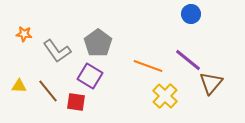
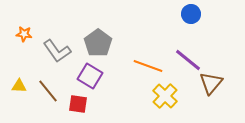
red square: moved 2 px right, 2 px down
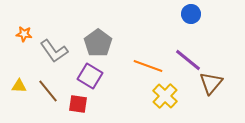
gray L-shape: moved 3 px left
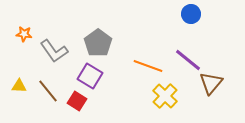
red square: moved 1 px left, 3 px up; rotated 24 degrees clockwise
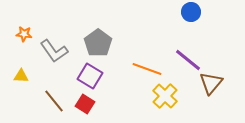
blue circle: moved 2 px up
orange line: moved 1 px left, 3 px down
yellow triangle: moved 2 px right, 10 px up
brown line: moved 6 px right, 10 px down
red square: moved 8 px right, 3 px down
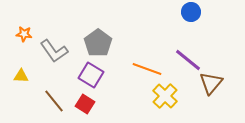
purple square: moved 1 px right, 1 px up
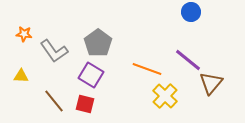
red square: rotated 18 degrees counterclockwise
